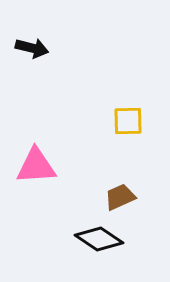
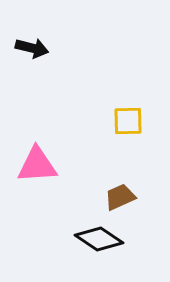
pink triangle: moved 1 px right, 1 px up
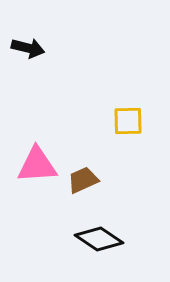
black arrow: moved 4 px left
brown trapezoid: moved 37 px left, 17 px up
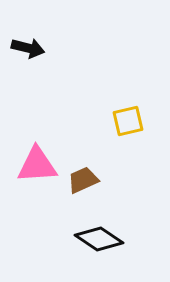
yellow square: rotated 12 degrees counterclockwise
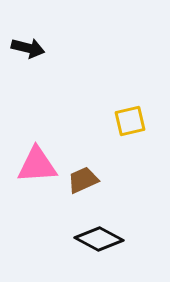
yellow square: moved 2 px right
black diamond: rotated 6 degrees counterclockwise
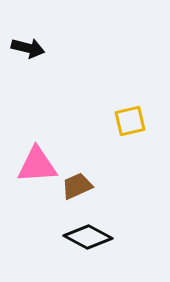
brown trapezoid: moved 6 px left, 6 px down
black diamond: moved 11 px left, 2 px up
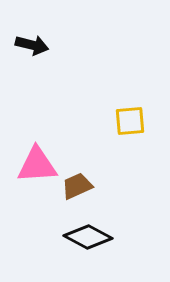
black arrow: moved 4 px right, 3 px up
yellow square: rotated 8 degrees clockwise
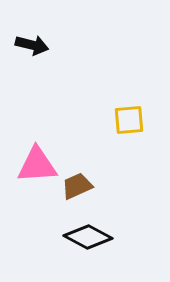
yellow square: moved 1 px left, 1 px up
